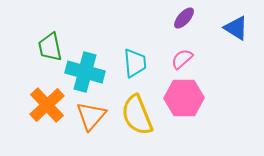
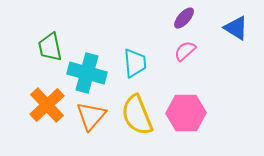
pink semicircle: moved 3 px right, 8 px up
cyan cross: moved 2 px right, 1 px down
pink hexagon: moved 2 px right, 15 px down
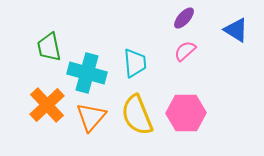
blue triangle: moved 2 px down
green trapezoid: moved 1 px left
orange triangle: moved 1 px down
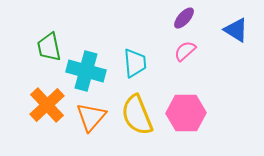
cyan cross: moved 1 px left, 2 px up
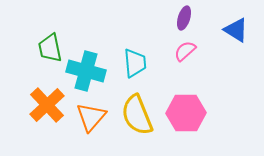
purple ellipse: rotated 25 degrees counterclockwise
green trapezoid: moved 1 px right, 1 px down
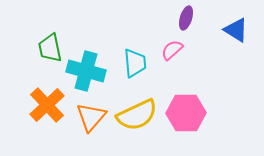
purple ellipse: moved 2 px right
pink semicircle: moved 13 px left, 1 px up
yellow semicircle: rotated 93 degrees counterclockwise
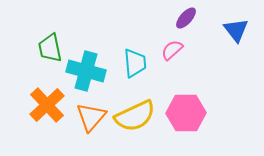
purple ellipse: rotated 25 degrees clockwise
blue triangle: rotated 20 degrees clockwise
yellow semicircle: moved 2 px left, 1 px down
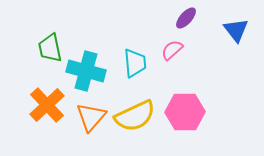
pink hexagon: moved 1 px left, 1 px up
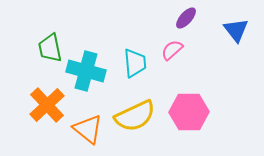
pink hexagon: moved 4 px right
orange triangle: moved 3 px left, 12 px down; rotated 32 degrees counterclockwise
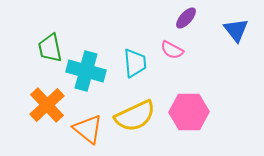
pink semicircle: rotated 110 degrees counterclockwise
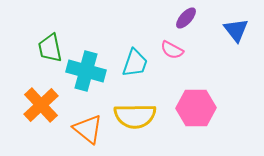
cyan trapezoid: rotated 24 degrees clockwise
orange cross: moved 6 px left
pink hexagon: moved 7 px right, 4 px up
yellow semicircle: rotated 24 degrees clockwise
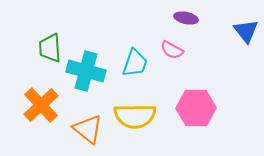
purple ellipse: rotated 60 degrees clockwise
blue triangle: moved 10 px right, 1 px down
green trapezoid: rotated 8 degrees clockwise
